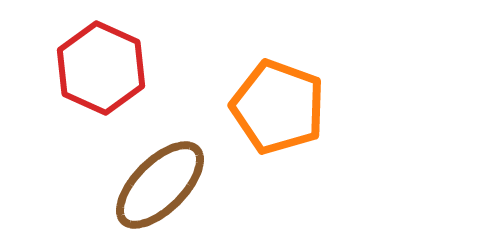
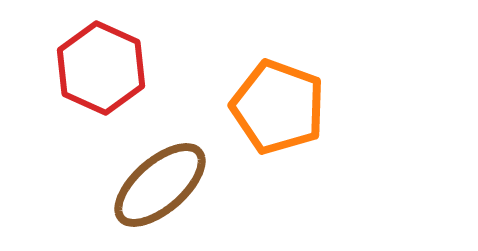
brown ellipse: rotated 4 degrees clockwise
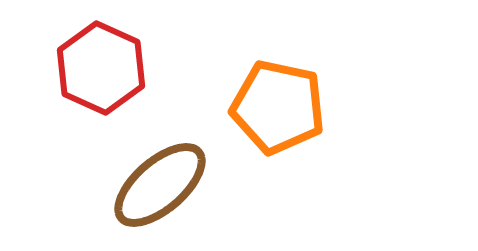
orange pentagon: rotated 8 degrees counterclockwise
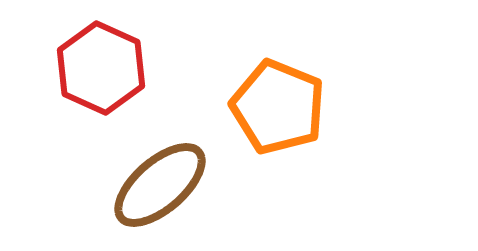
orange pentagon: rotated 10 degrees clockwise
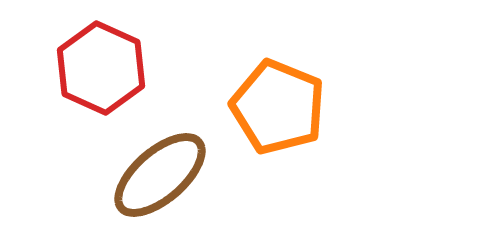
brown ellipse: moved 10 px up
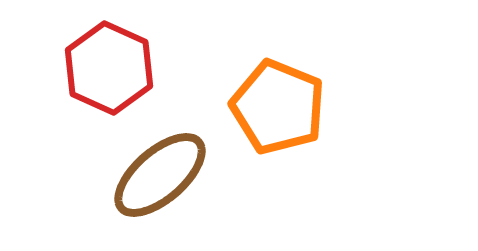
red hexagon: moved 8 px right
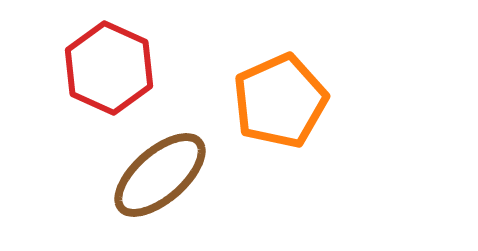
orange pentagon: moved 2 px right, 6 px up; rotated 26 degrees clockwise
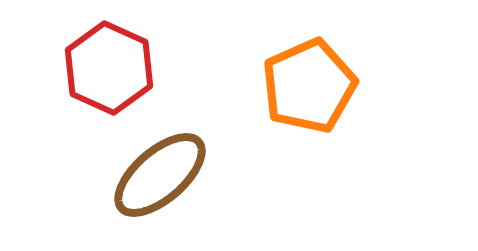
orange pentagon: moved 29 px right, 15 px up
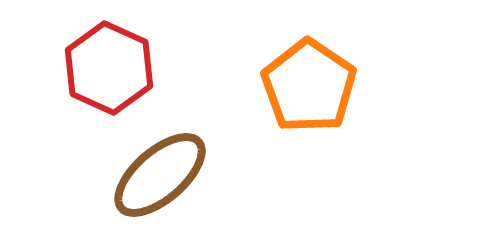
orange pentagon: rotated 14 degrees counterclockwise
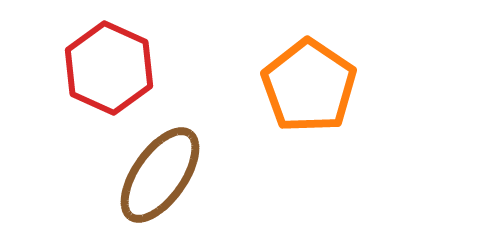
brown ellipse: rotated 14 degrees counterclockwise
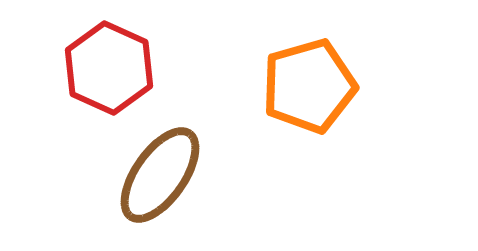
orange pentagon: rotated 22 degrees clockwise
